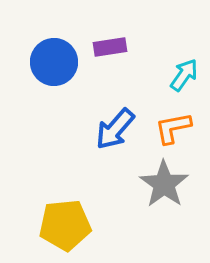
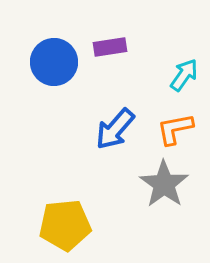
orange L-shape: moved 2 px right, 1 px down
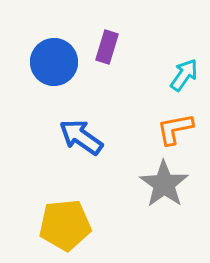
purple rectangle: moved 3 px left; rotated 64 degrees counterclockwise
blue arrow: moved 34 px left, 8 px down; rotated 84 degrees clockwise
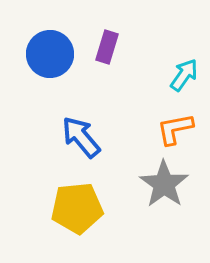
blue circle: moved 4 px left, 8 px up
blue arrow: rotated 15 degrees clockwise
yellow pentagon: moved 12 px right, 17 px up
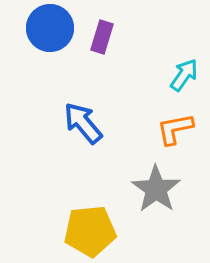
purple rectangle: moved 5 px left, 10 px up
blue circle: moved 26 px up
blue arrow: moved 2 px right, 14 px up
gray star: moved 8 px left, 5 px down
yellow pentagon: moved 13 px right, 23 px down
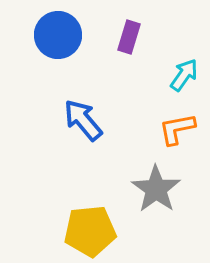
blue circle: moved 8 px right, 7 px down
purple rectangle: moved 27 px right
blue arrow: moved 3 px up
orange L-shape: moved 2 px right
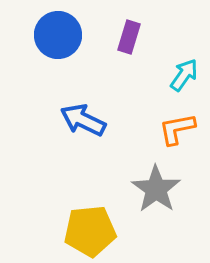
blue arrow: rotated 24 degrees counterclockwise
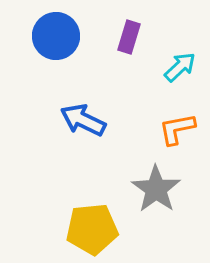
blue circle: moved 2 px left, 1 px down
cyan arrow: moved 4 px left, 8 px up; rotated 12 degrees clockwise
yellow pentagon: moved 2 px right, 2 px up
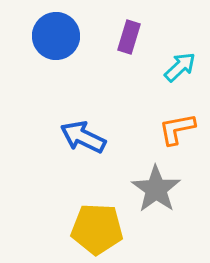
blue arrow: moved 17 px down
yellow pentagon: moved 5 px right; rotated 9 degrees clockwise
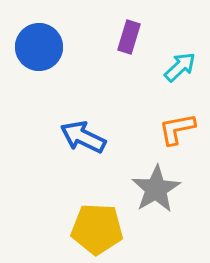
blue circle: moved 17 px left, 11 px down
gray star: rotated 6 degrees clockwise
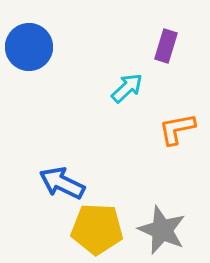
purple rectangle: moved 37 px right, 9 px down
blue circle: moved 10 px left
cyan arrow: moved 53 px left, 21 px down
blue arrow: moved 21 px left, 46 px down
gray star: moved 6 px right, 41 px down; rotated 18 degrees counterclockwise
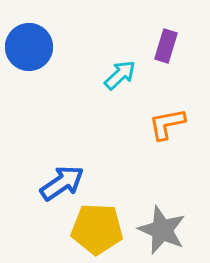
cyan arrow: moved 7 px left, 13 px up
orange L-shape: moved 10 px left, 5 px up
blue arrow: rotated 120 degrees clockwise
